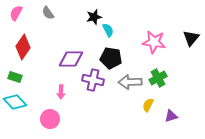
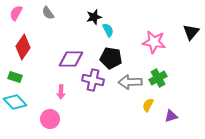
black triangle: moved 6 px up
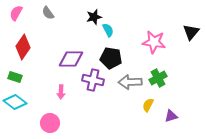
cyan diamond: rotated 10 degrees counterclockwise
pink circle: moved 4 px down
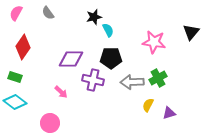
black pentagon: rotated 10 degrees counterclockwise
gray arrow: moved 2 px right
pink arrow: rotated 48 degrees counterclockwise
purple triangle: moved 2 px left, 3 px up
